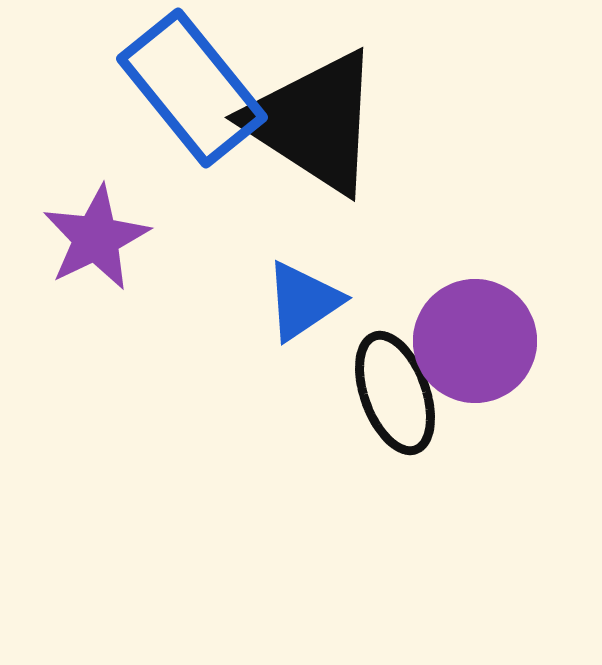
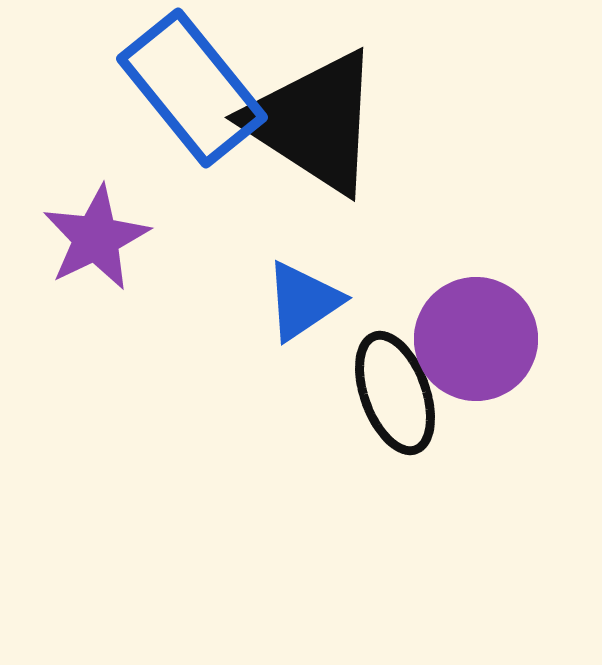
purple circle: moved 1 px right, 2 px up
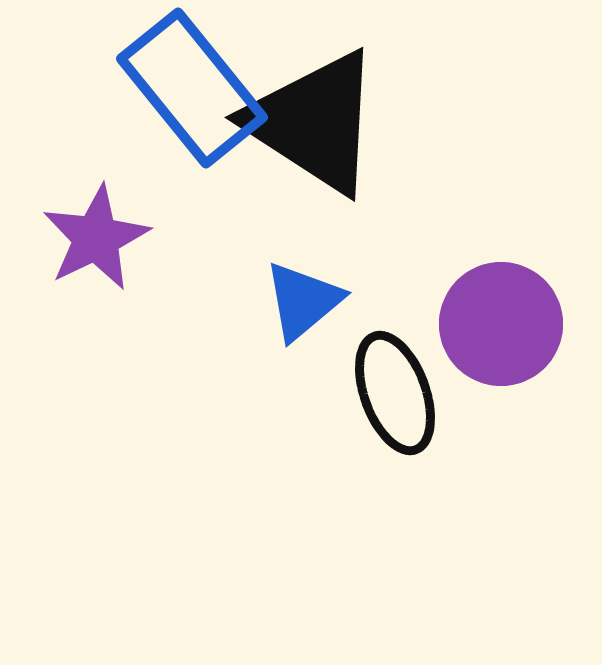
blue triangle: rotated 6 degrees counterclockwise
purple circle: moved 25 px right, 15 px up
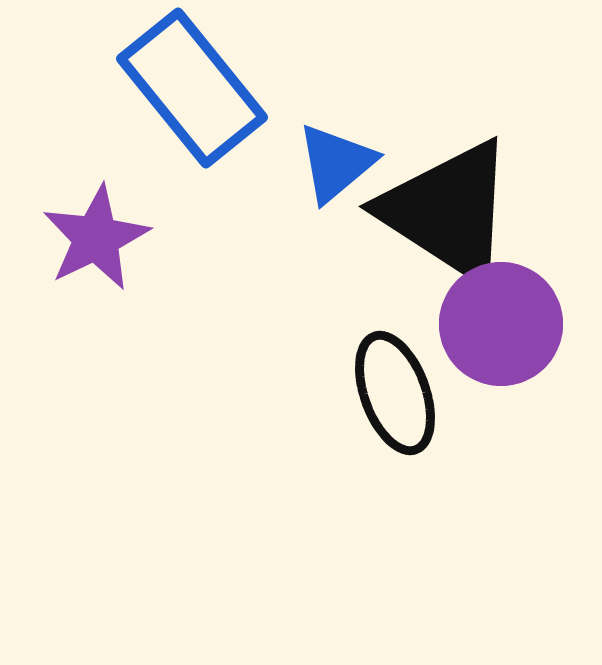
black triangle: moved 134 px right, 89 px down
blue triangle: moved 33 px right, 138 px up
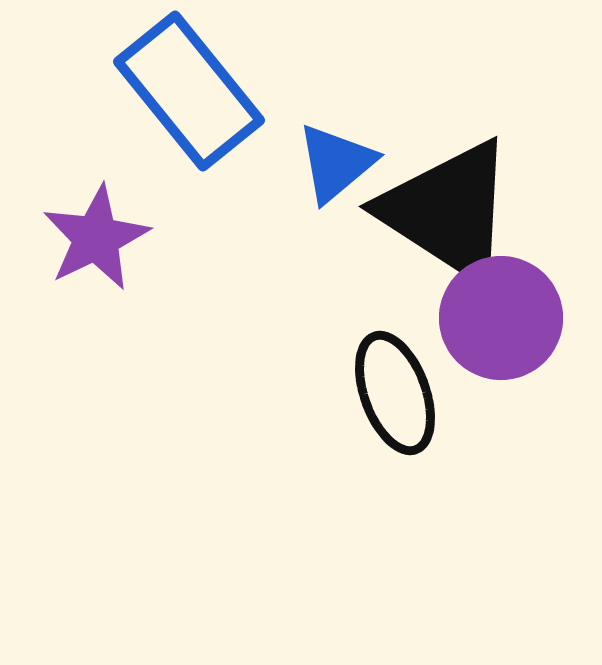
blue rectangle: moved 3 px left, 3 px down
purple circle: moved 6 px up
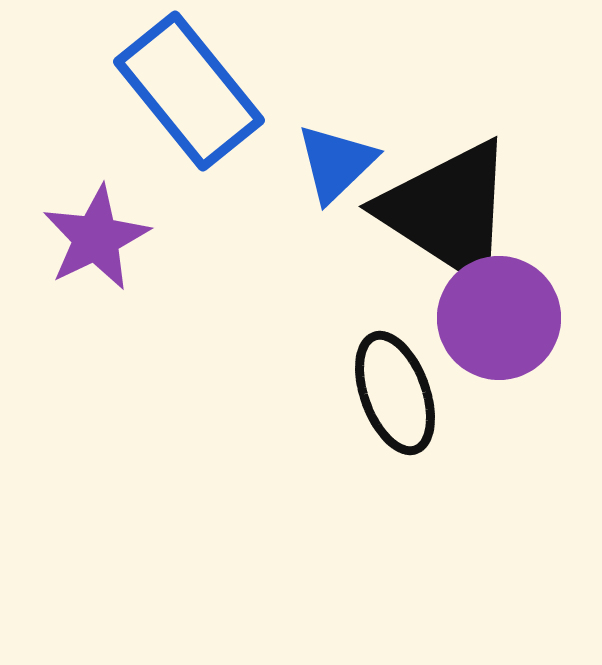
blue triangle: rotated 4 degrees counterclockwise
purple circle: moved 2 px left
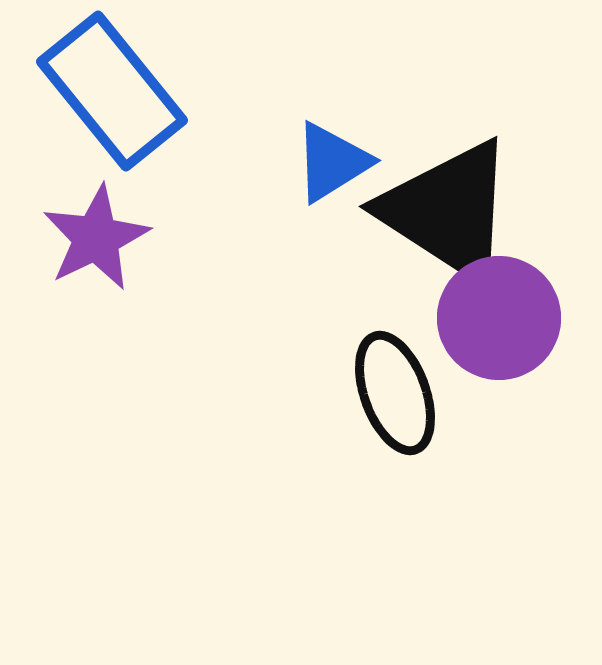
blue rectangle: moved 77 px left
blue triangle: moved 4 px left, 1 px up; rotated 12 degrees clockwise
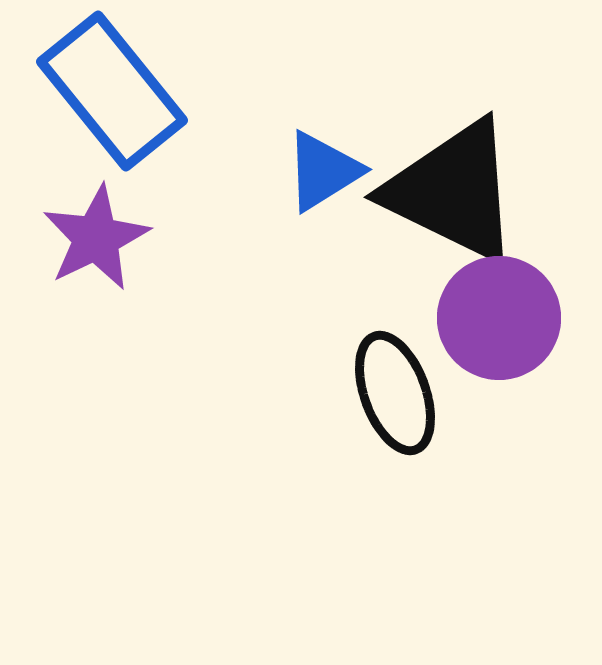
blue triangle: moved 9 px left, 9 px down
black triangle: moved 5 px right, 20 px up; rotated 7 degrees counterclockwise
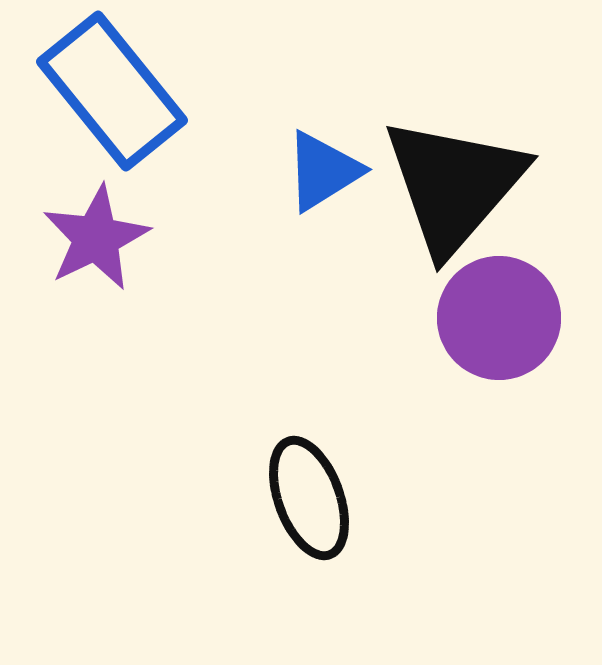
black triangle: moved 1 px right, 6 px up; rotated 45 degrees clockwise
black ellipse: moved 86 px left, 105 px down
